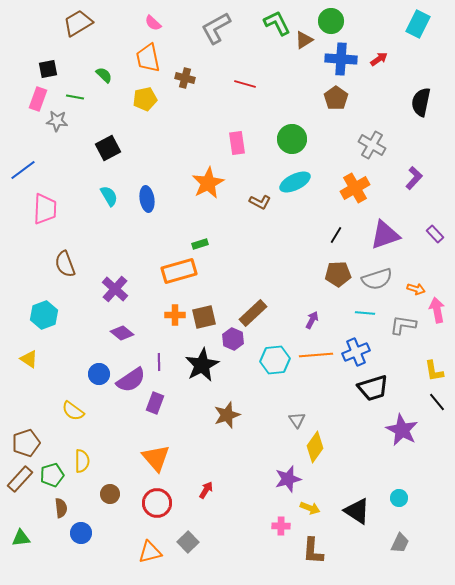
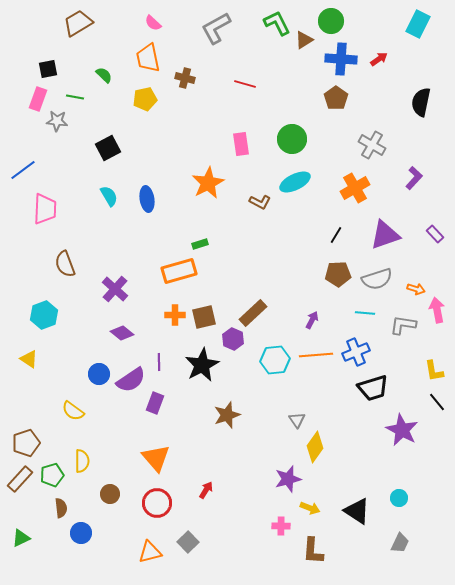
pink rectangle at (237, 143): moved 4 px right, 1 px down
green triangle at (21, 538): rotated 18 degrees counterclockwise
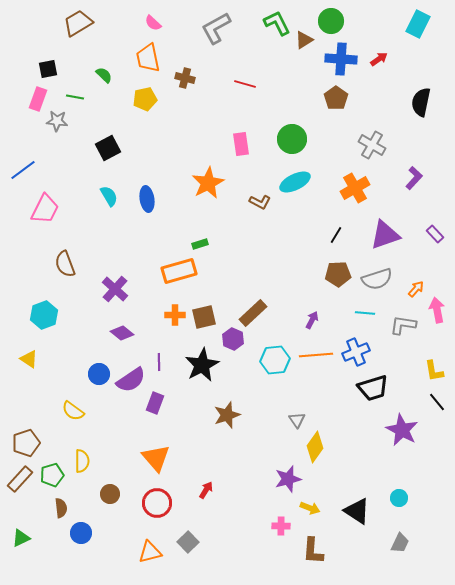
pink trapezoid at (45, 209): rotated 24 degrees clockwise
orange arrow at (416, 289): rotated 66 degrees counterclockwise
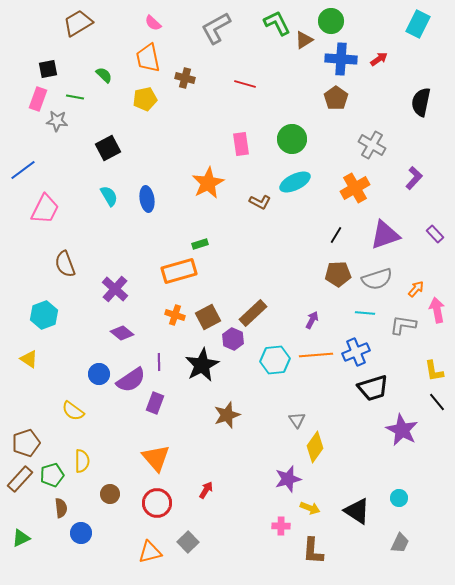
orange cross at (175, 315): rotated 18 degrees clockwise
brown square at (204, 317): moved 4 px right; rotated 15 degrees counterclockwise
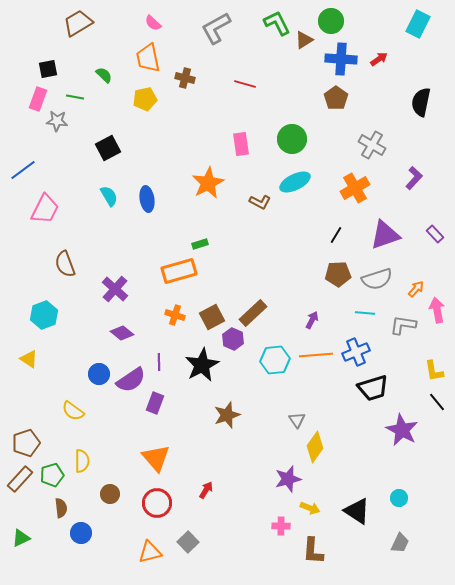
brown square at (208, 317): moved 4 px right
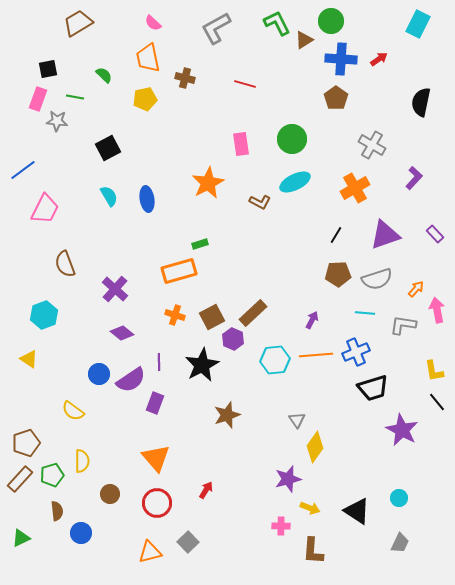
brown semicircle at (61, 508): moved 4 px left, 3 px down
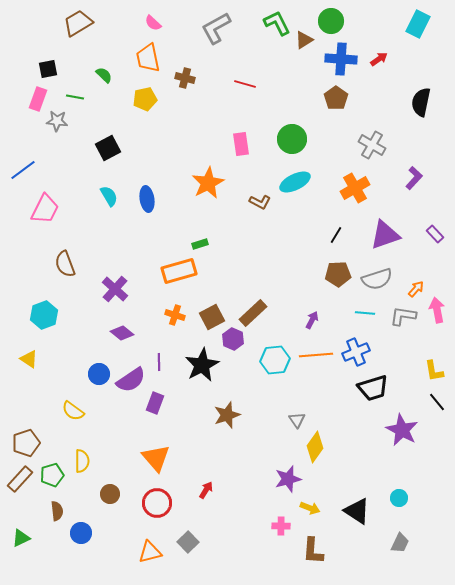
gray L-shape at (403, 325): moved 9 px up
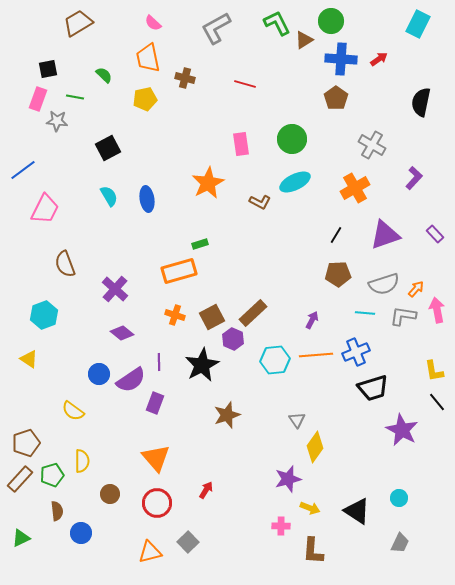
gray semicircle at (377, 279): moved 7 px right, 5 px down
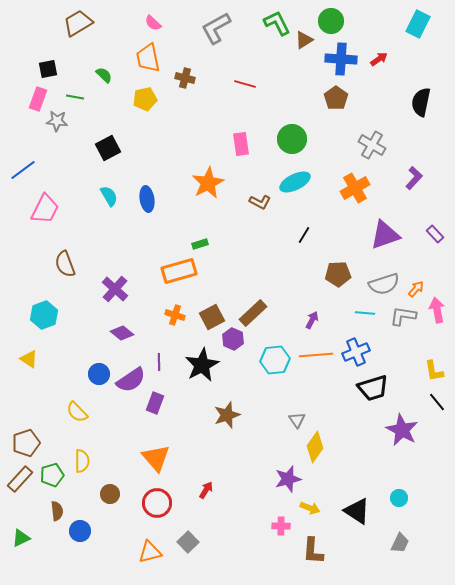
black line at (336, 235): moved 32 px left
yellow semicircle at (73, 411): moved 4 px right, 1 px down; rotated 10 degrees clockwise
blue circle at (81, 533): moved 1 px left, 2 px up
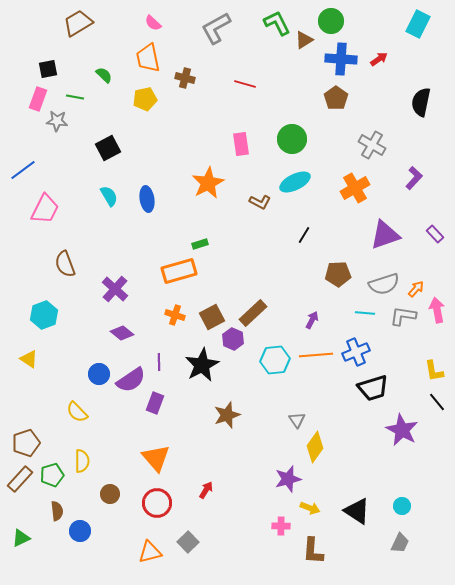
cyan circle at (399, 498): moved 3 px right, 8 px down
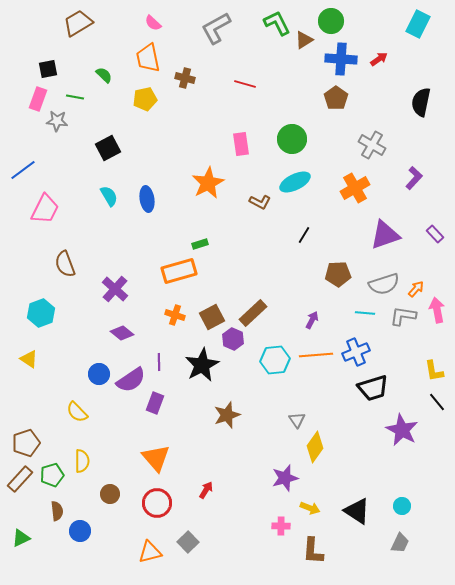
cyan hexagon at (44, 315): moved 3 px left, 2 px up
purple star at (288, 479): moved 3 px left, 1 px up
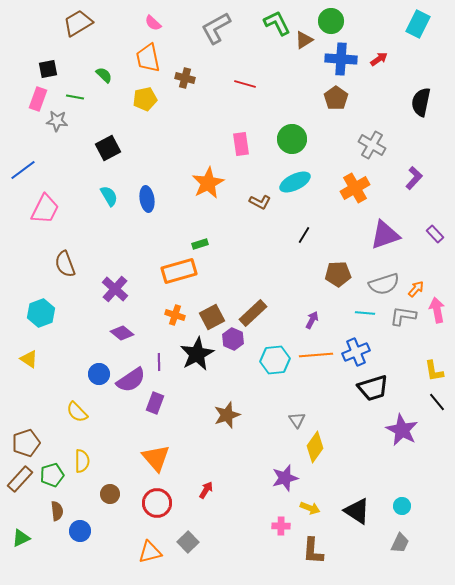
black star at (202, 365): moved 5 px left, 11 px up
